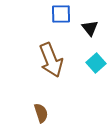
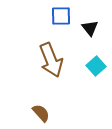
blue square: moved 2 px down
cyan square: moved 3 px down
brown semicircle: rotated 24 degrees counterclockwise
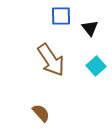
brown arrow: rotated 12 degrees counterclockwise
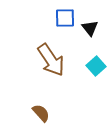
blue square: moved 4 px right, 2 px down
